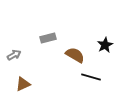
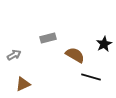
black star: moved 1 px left, 1 px up
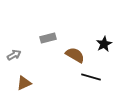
brown triangle: moved 1 px right, 1 px up
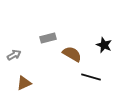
black star: moved 1 px down; rotated 21 degrees counterclockwise
brown semicircle: moved 3 px left, 1 px up
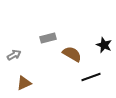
black line: rotated 36 degrees counterclockwise
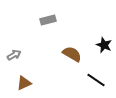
gray rectangle: moved 18 px up
black line: moved 5 px right, 3 px down; rotated 54 degrees clockwise
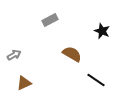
gray rectangle: moved 2 px right; rotated 14 degrees counterclockwise
black star: moved 2 px left, 14 px up
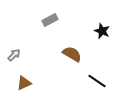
gray arrow: rotated 16 degrees counterclockwise
black line: moved 1 px right, 1 px down
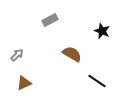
gray arrow: moved 3 px right
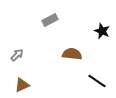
brown semicircle: rotated 24 degrees counterclockwise
brown triangle: moved 2 px left, 2 px down
